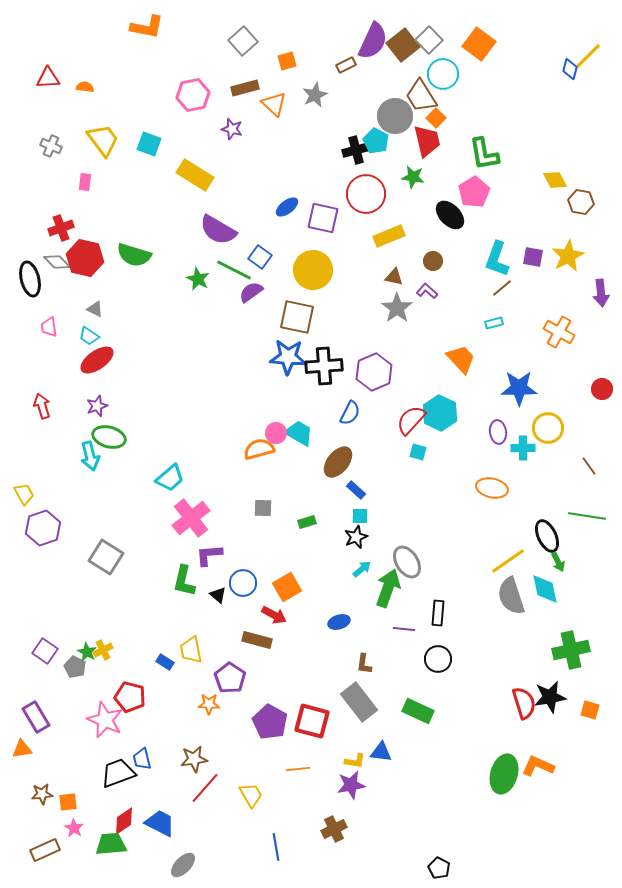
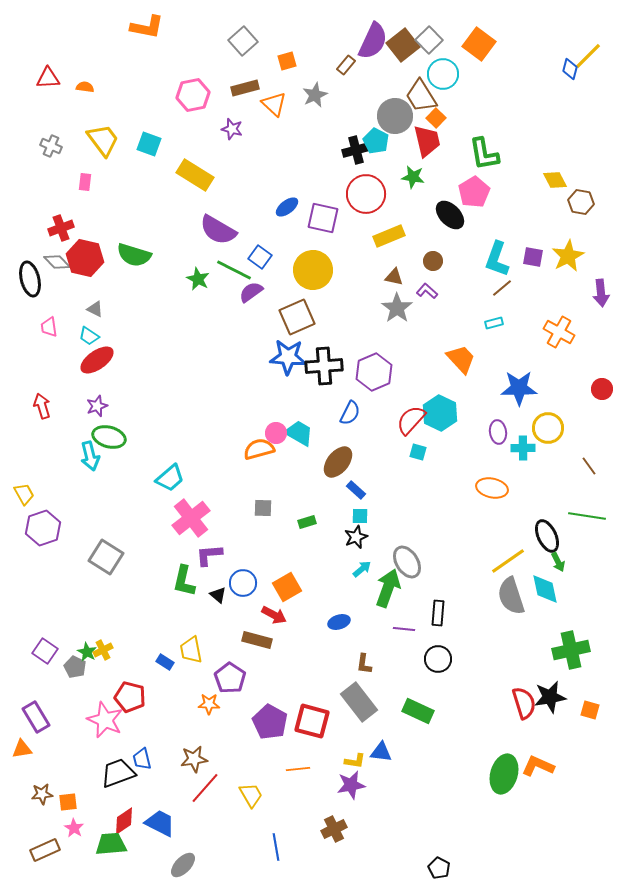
brown rectangle at (346, 65): rotated 24 degrees counterclockwise
brown square at (297, 317): rotated 36 degrees counterclockwise
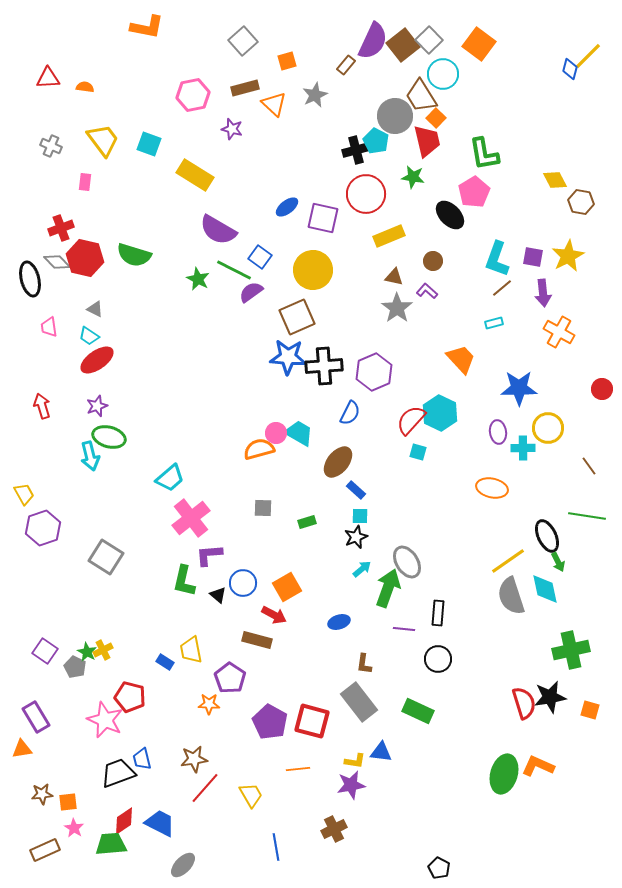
purple arrow at (601, 293): moved 58 px left
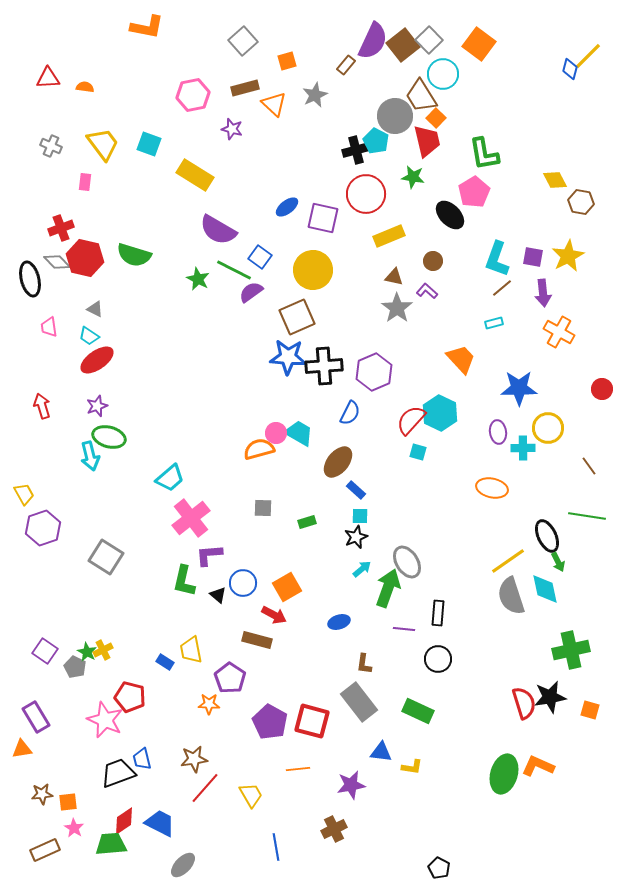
yellow trapezoid at (103, 140): moved 4 px down
yellow L-shape at (355, 761): moved 57 px right, 6 px down
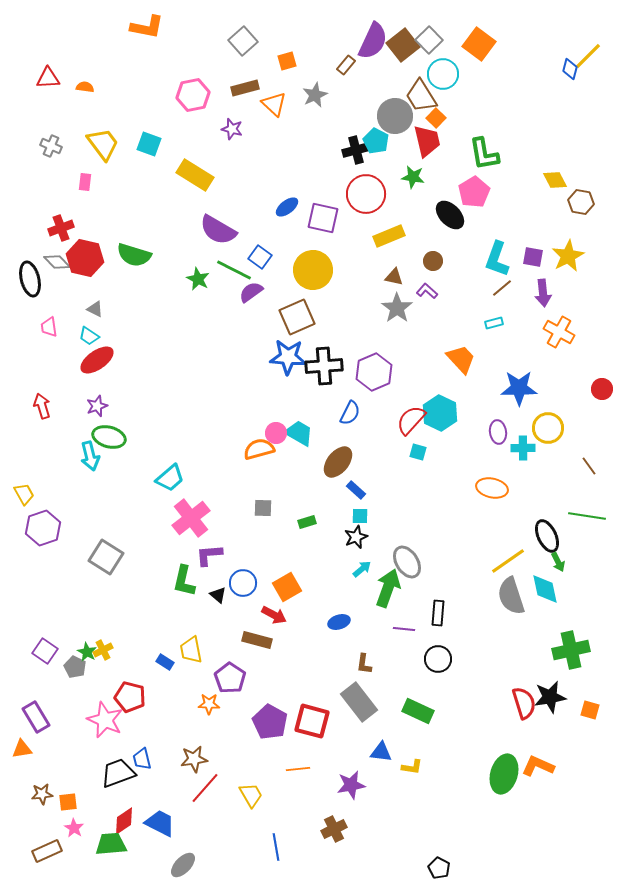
brown rectangle at (45, 850): moved 2 px right, 1 px down
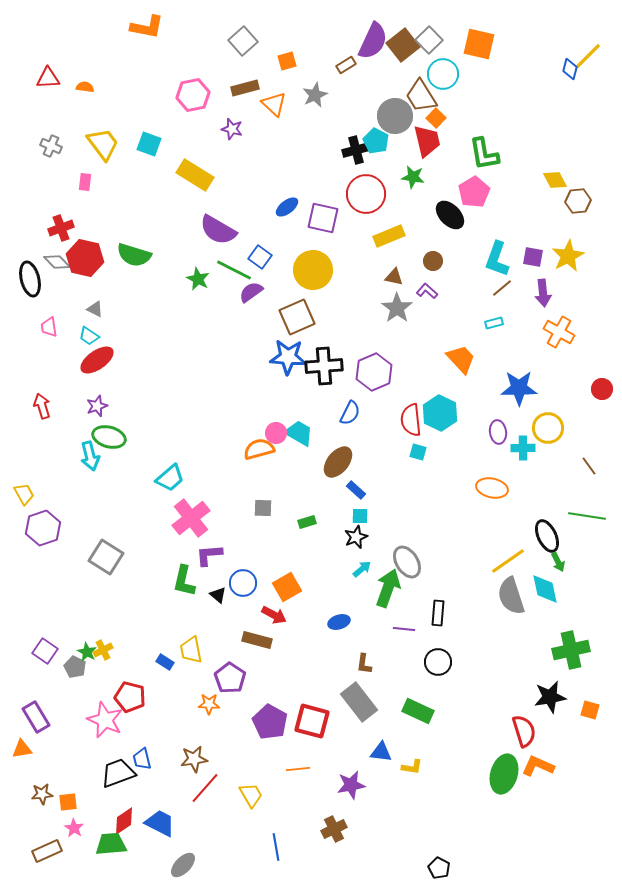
orange square at (479, 44): rotated 24 degrees counterclockwise
brown rectangle at (346, 65): rotated 18 degrees clockwise
brown hexagon at (581, 202): moved 3 px left, 1 px up; rotated 15 degrees counterclockwise
red semicircle at (411, 420): rotated 48 degrees counterclockwise
black circle at (438, 659): moved 3 px down
red semicircle at (524, 703): moved 28 px down
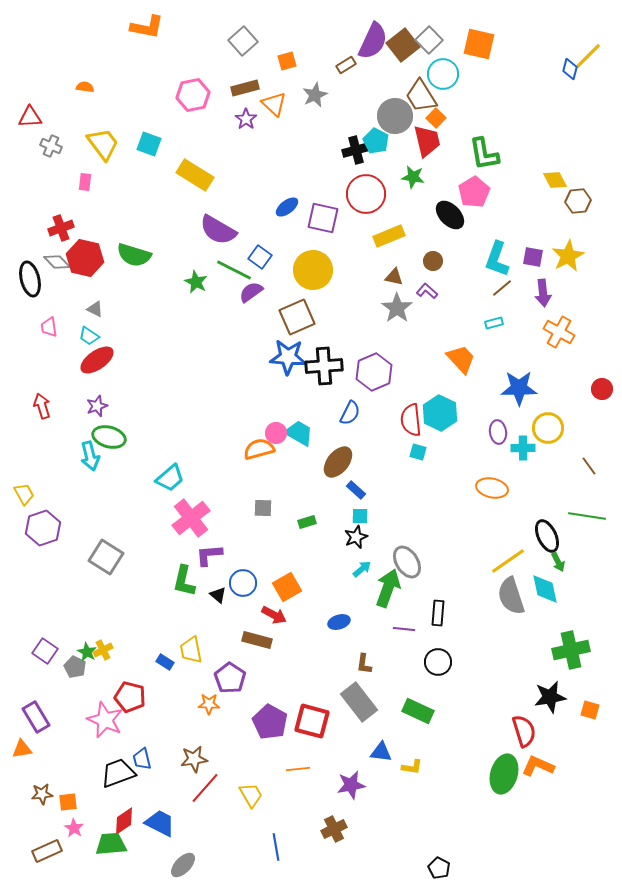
red triangle at (48, 78): moved 18 px left, 39 px down
purple star at (232, 129): moved 14 px right, 10 px up; rotated 20 degrees clockwise
green star at (198, 279): moved 2 px left, 3 px down
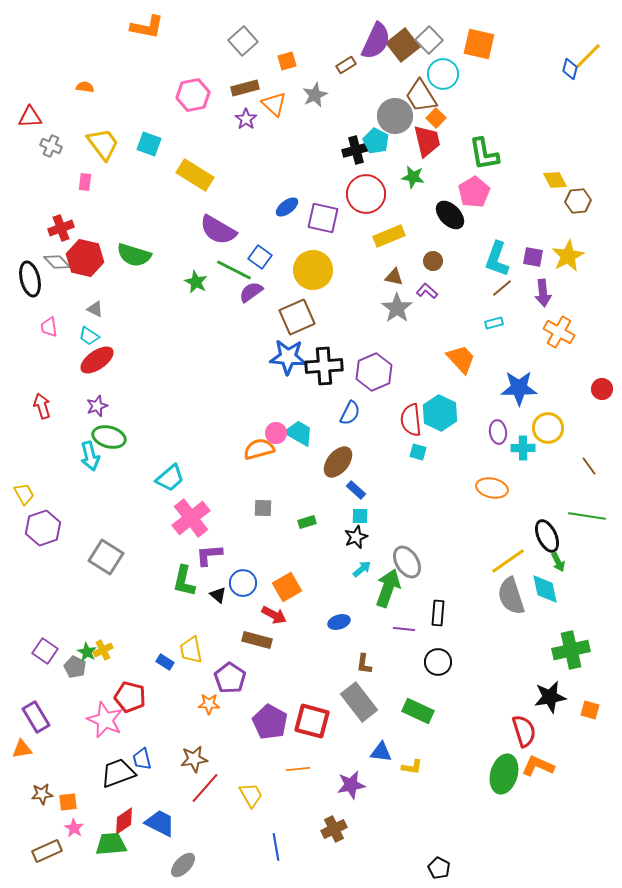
purple semicircle at (373, 41): moved 3 px right
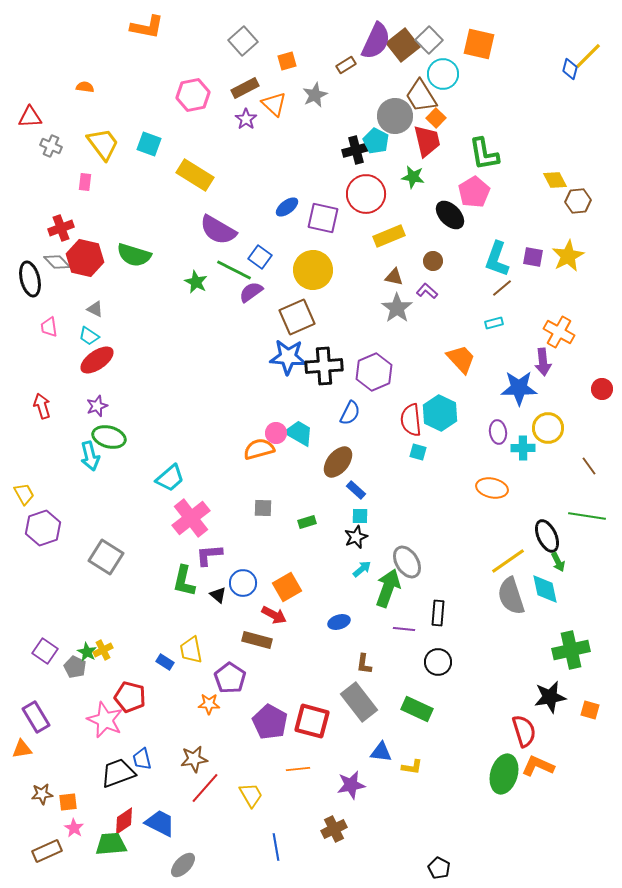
brown rectangle at (245, 88): rotated 12 degrees counterclockwise
purple arrow at (543, 293): moved 69 px down
green rectangle at (418, 711): moved 1 px left, 2 px up
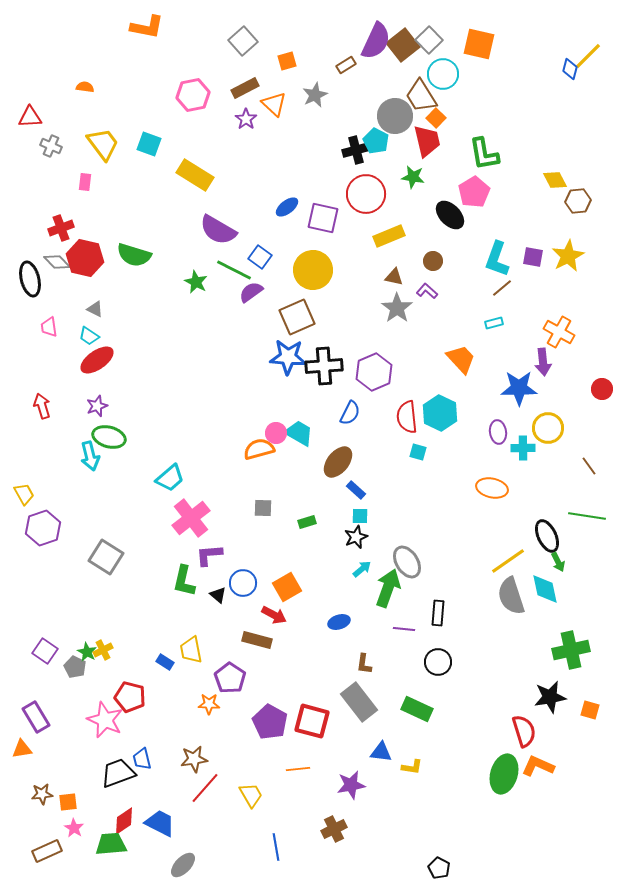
red semicircle at (411, 420): moved 4 px left, 3 px up
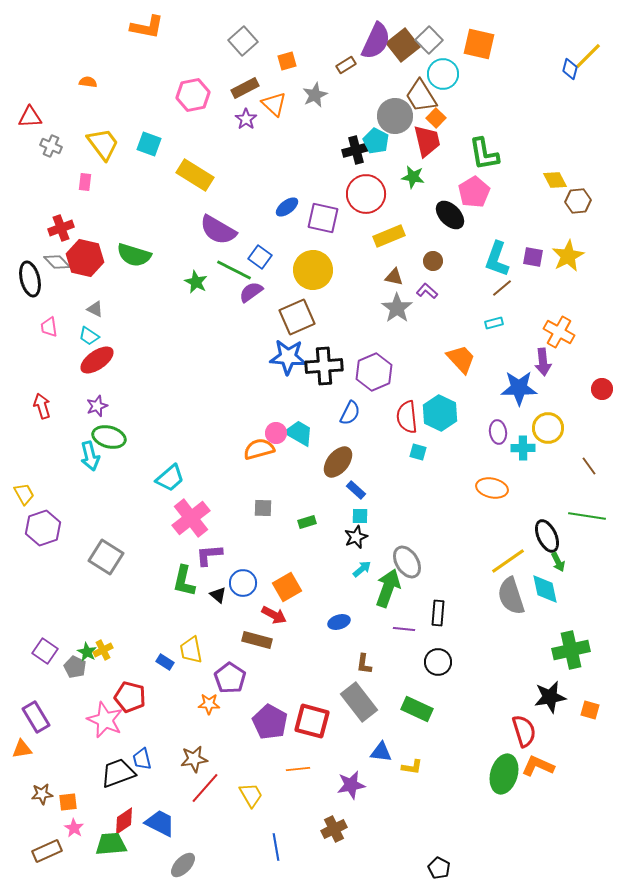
orange semicircle at (85, 87): moved 3 px right, 5 px up
